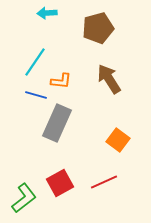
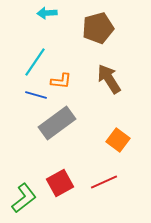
gray rectangle: rotated 30 degrees clockwise
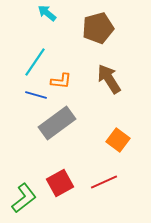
cyan arrow: rotated 42 degrees clockwise
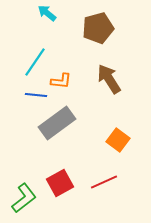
blue line: rotated 10 degrees counterclockwise
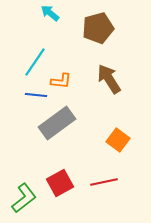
cyan arrow: moved 3 px right
red line: rotated 12 degrees clockwise
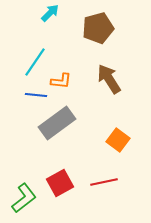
cyan arrow: rotated 96 degrees clockwise
